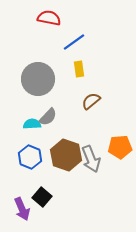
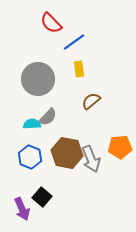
red semicircle: moved 2 px right, 5 px down; rotated 145 degrees counterclockwise
brown hexagon: moved 1 px right, 2 px up; rotated 8 degrees counterclockwise
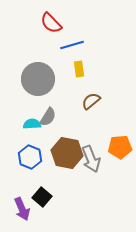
blue line: moved 2 px left, 3 px down; rotated 20 degrees clockwise
gray semicircle: rotated 12 degrees counterclockwise
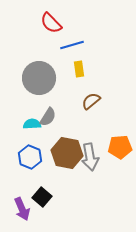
gray circle: moved 1 px right, 1 px up
gray arrow: moved 1 px left, 2 px up; rotated 12 degrees clockwise
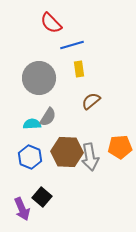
brown hexagon: moved 1 px up; rotated 8 degrees counterclockwise
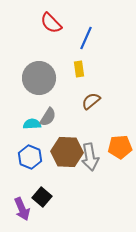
blue line: moved 14 px right, 7 px up; rotated 50 degrees counterclockwise
